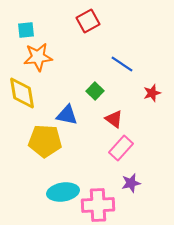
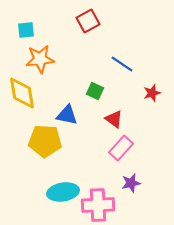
orange star: moved 2 px right, 2 px down
green square: rotated 18 degrees counterclockwise
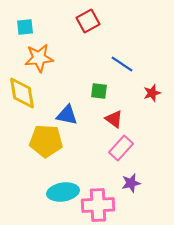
cyan square: moved 1 px left, 3 px up
orange star: moved 1 px left, 1 px up
green square: moved 4 px right; rotated 18 degrees counterclockwise
yellow pentagon: moved 1 px right
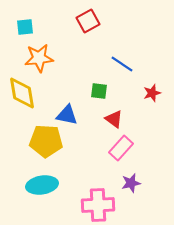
cyan ellipse: moved 21 px left, 7 px up
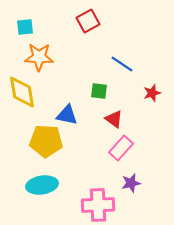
orange star: moved 1 px up; rotated 8 degrees clockwise
yellow diamond: moved 1 px up
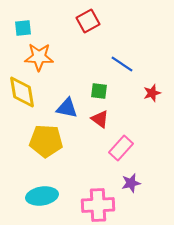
cyan square: moved 2 px left, 1 px down
blue triangle: moved 7 px up
red triangle: moved 14 px left
cyan ellipse: moved 11 px down
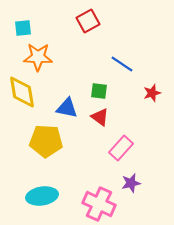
orange star: moved 1 px left
red triangle: moved 2 px up
pink cross: moved 1 px right, 1 px up; rotated 28 degrees clockwise
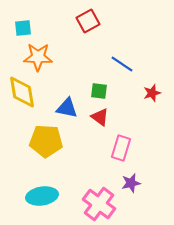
pink rectangle: rotated 25 degrees counterclockwise
pink cross: rotated 12 degrees clockwise
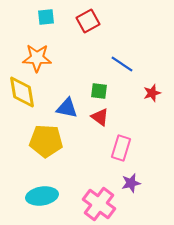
cyan square: moved 23 px right, 11 px up
orange star: moved 1 px left, 1 px down
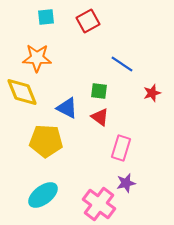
yellow diamond: rotated 12 degrees counterclockwise
blue triangle: rotated 15 degrees clockwise
purple star: moved 5 px left
cyan ellipse: moved 1 px right, 1 px up; rotated 28 degrees counterclockwise
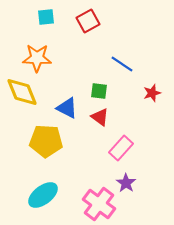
pink rectangle: rotated 25 degrees clockwise
purple star: rotated 24 degrees counterclockwise
